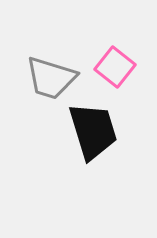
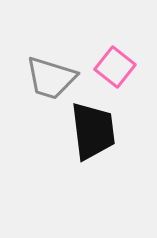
black trapezoid: rotated 10 degrees clockwise
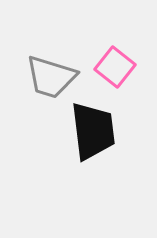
gray trapezoid: moved 1 px up
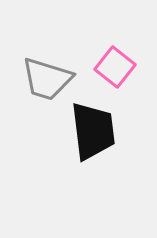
gray trapezoid: moved 4 px left, 2 px down
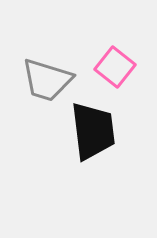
gray trapezoid: moved 1 px down
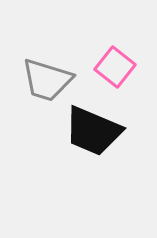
black trapezoid: rotated 120 degrees clockwise
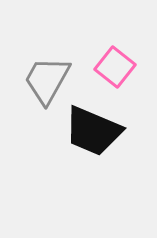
gray trapezoid: rotated 102 degrees clockwise
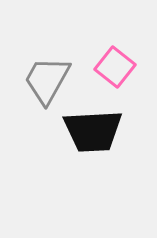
black trapezoid: rotated 26 degrees counterclockwise
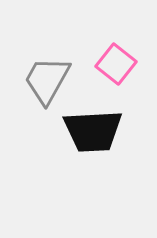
pink square: moved 1 px right, 3 px up
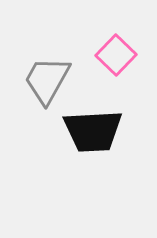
pink square: moved 9 px up; rotated 6 degrees clockwise
